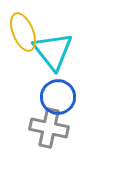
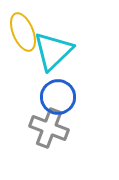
cyan triangle: rotated 24 degrees clockwise
gray cross: rotated 9 degrees clockwise
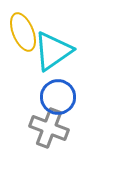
cyan triangle: rotated 9 degrees clockwise
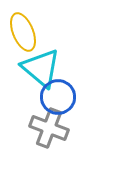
cyan triangle: moved 12 px left, 17 px down; rotated 45 degrees counterclockwise
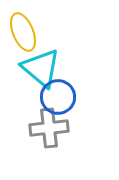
gray cross: rotated 27 degrees counterclockwise
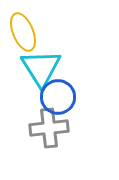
cyan triangle: rotated 18 degrees clockwise
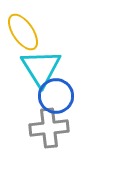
yellow ellipse: rotated 12 degrees counterclockwise
blue circle: moved 2 px left, 1 px up
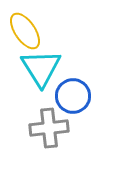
yellow ellipse: moved 2 px right, 1 px up
blue circle: moved 17 px right
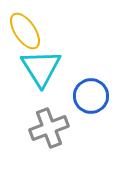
blue circle: moved 18 px right
gray cross: rotated 15 degrees counterclockwise
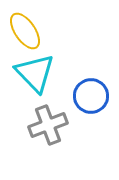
cyan triangle: moved 6 px left, 5 px down; rotated 12 degrees counterclockwise
gray cross: moved 1 px left, 3 px up
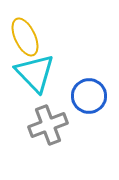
yellow ellipse: moved 6 px down; rotated 9 degrees clockwise
blue circle: moved 2 px left
